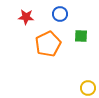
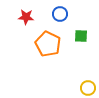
orange pentagon: rotated 20 degrees counterclockwise
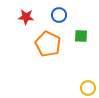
blue circle: moved 1 px left, 1 px down
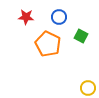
blue circle: moved 2 px down
green square: rotated 24 degrees clockwise
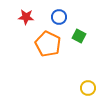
green square: moved 2 px left
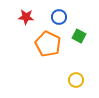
yellow circle: moved 12 px left, 8 px up
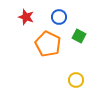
red star: rotated 14 degrees clockwise
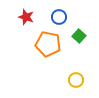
green square: rotated 16 degrees clockwise
orange pentagon: rotated 15 degrees counterclockwise
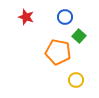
blue circle: moved 6 px right
orange pentagon: moved 10 px right, 8 px down
